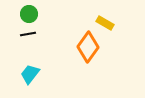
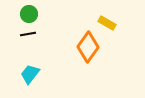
yellow rectangle: moved 2 px right
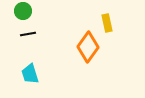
green circle: moved 6 px left, 3 px up
yellow rectangle: rotated 48 degrees clockwise
cyan trapezoid: rotated 55 degrees counterclockwise
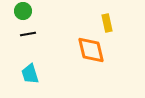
orange diamond: moved 3 px right, 3 px down; rotated 48 degrees counterclockwise
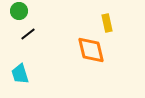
green circle: moved 4 px left
black line: rotated 28 degrees counterclockwise
cyan trapezoid: moved 10 px left
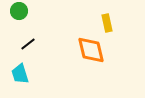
black line: moved 10 px down
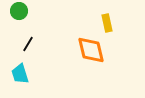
black line: rotated 21 degrees counterclockwise
